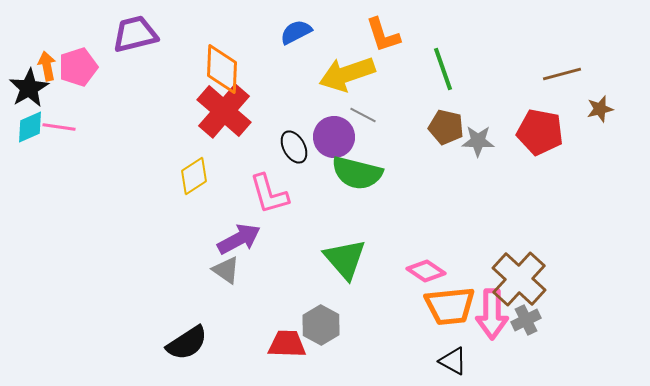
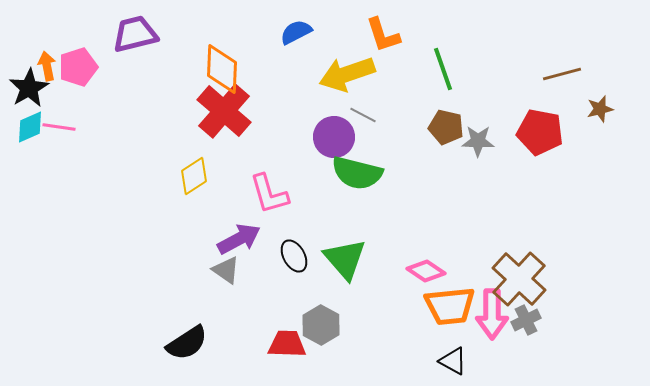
black ellipse: moved 109 px down
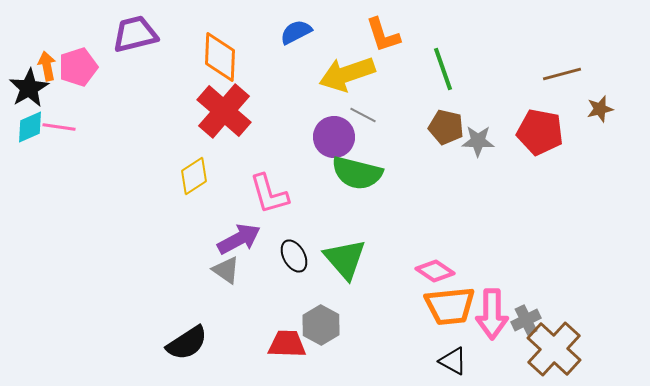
orange diamond: moved 2 px left, 12 px up
pink diamond: moved 9 px right
brown cross: moved 35 px right, 70 px down
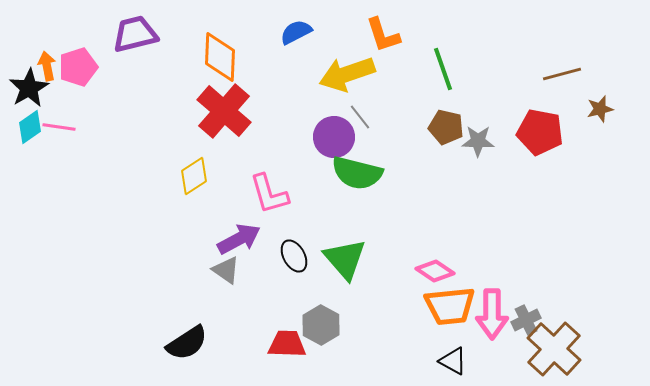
gray line: moved 3 px left, 2 px down; rotated 24 degrees clockwise
cyan diamond: rotated 12 degrees counterclockwise
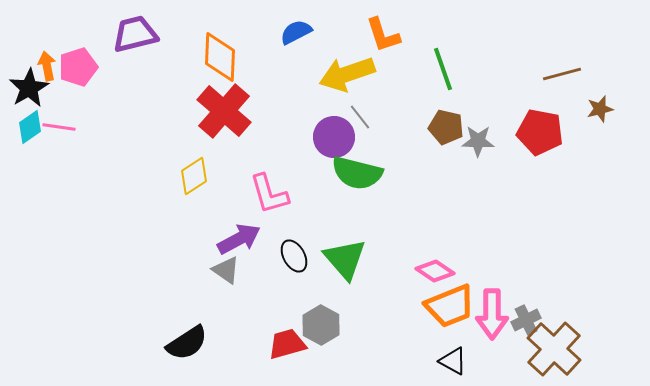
orange trapezoid: rotated 16 degrees counterclockwise
red trapezoid: rotated 18 degrees counterclockwise
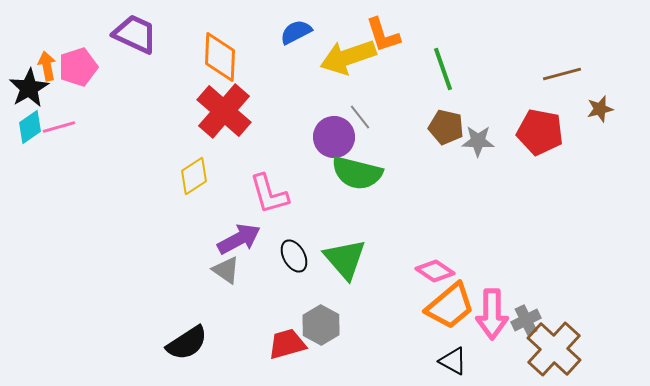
purple trapezoid: rotated 39 degrees clockwise
yellow arrow: moved 1 px right, 17 px up
pink line: rotated 24 degrees counterclockwise
orange trapezoid: rotated 18 degrees counterclockwise
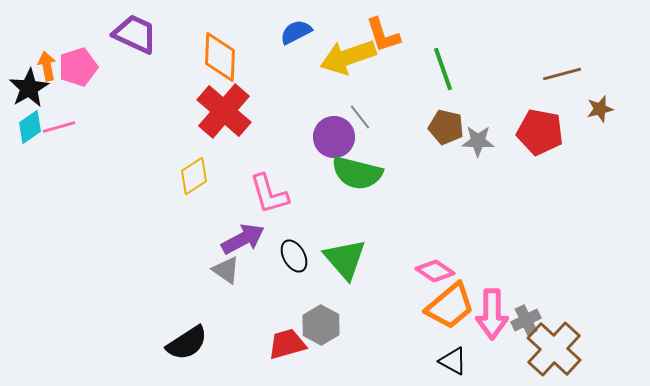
purple arrow: moved 4 px right
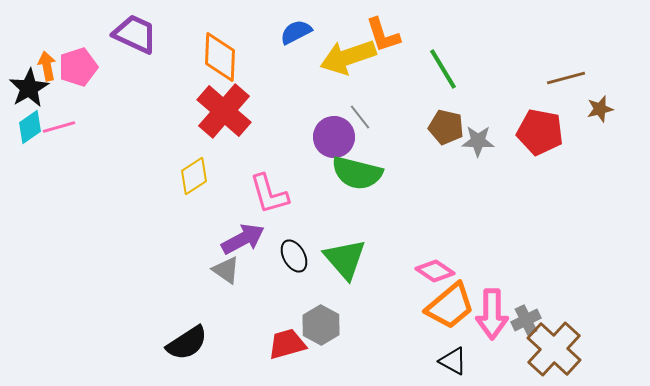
green line: rotated 12 degrees counterclockwise
brown line: moved 4 px right, 4 px down
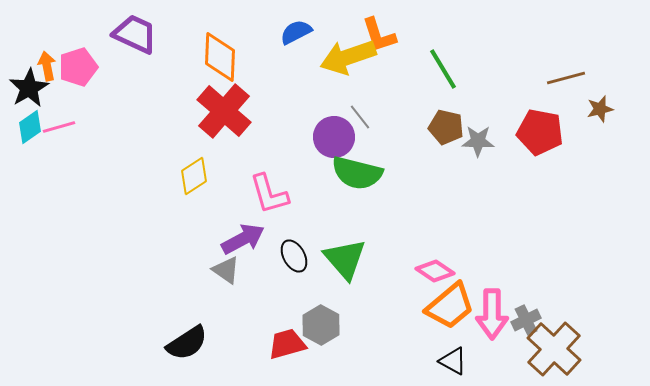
orange L-shape: moved 4 px left
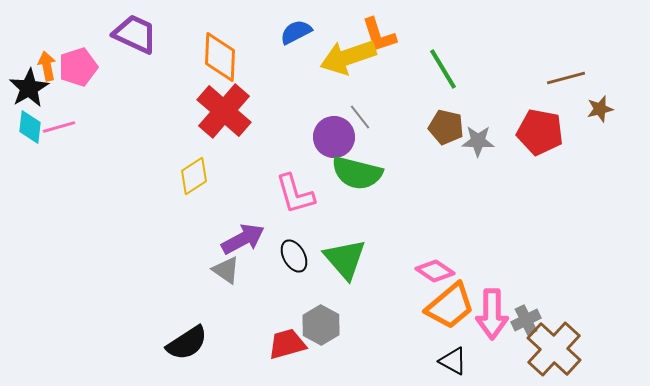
cyan diamond: rotated 48 degrees counterclockwise
pink L-shape: moved 26 px right
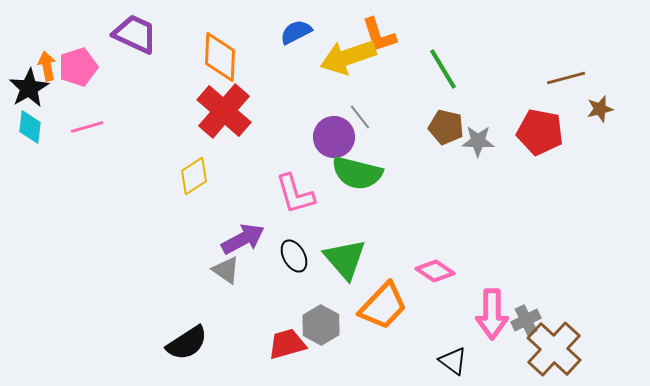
pink line: moved 28 px right
orange trapezoid: moved 67 px left; rotated 6 degrees counterclockwise
black triangle: rotated 8 degrees clockwise
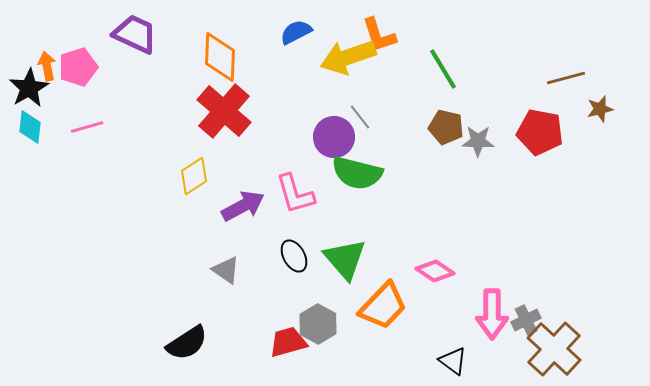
purple arrow: moved 33 px up
gray hexagon: moved 3 px left, 1 px up
red trapezoid: moved 1 px right, 2 px up
